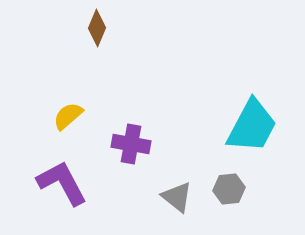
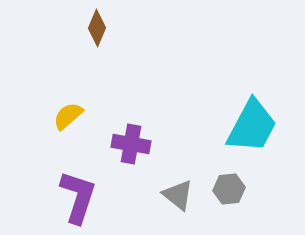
purple L-shape: moved 16 px right, 14 px down; rotated 46 degrees clockwise
gray triangle: moved 1 px right, 2 px up
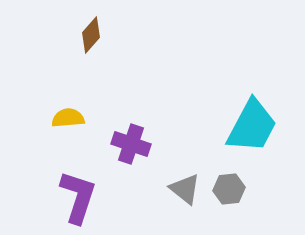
brown diamond: moved 6 px left, 7 px down; rotated 18 degrees clockwise
yellow semicircle: moved 2 px down; rotated 36 degrees clockwise
purple cross: rotated 9 degrees clockwise
gray triangle: moved 7 px right, 6 px up
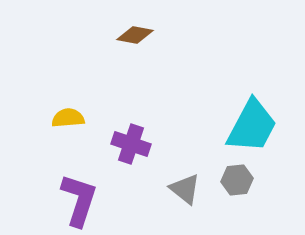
brown diamond: moved 44 px right; rotated 60 degrees clockwise
gray hexagon: moved 8 px right, 9 px up
purple L-shape: moved 1 px right, 3 px down
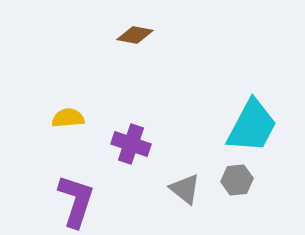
purple L-shape: moved 3 px left, 1 px down
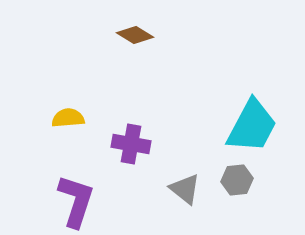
brown diamond: rotated 21 degrees clockwise
purple cross: rotated 9 degrees counterclockwise
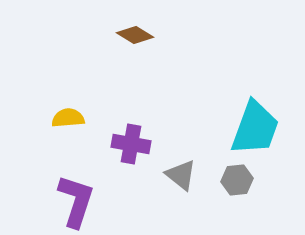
cyan trapezoid: moved 3 px right, 2 px down; rotated 8 degrees counterclockwise
gray triangle: moved 4 px left, 14 px up
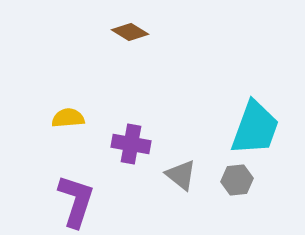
brown diamond: moved 5 px left, 3 px up
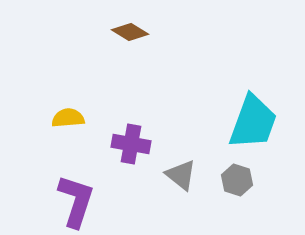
cyan trapezoid: moved 2 px left, 6 px up
gray hexagon: rotated 24 degrees clockwise
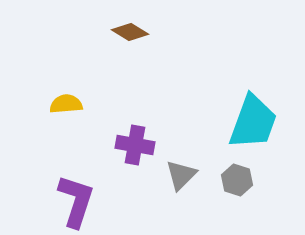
yellow semicircle: moved 2 px left, 14 px up
purple cross: moved 4 px right, 1 px down
gray triangle: rotated 36 degrees clockwise
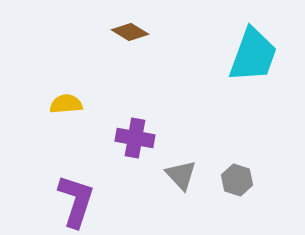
cyan trapezoid: moved 67 px up
purple cross: moved 7 px up
gray triangle: rotated 28 degrees counterclockwise
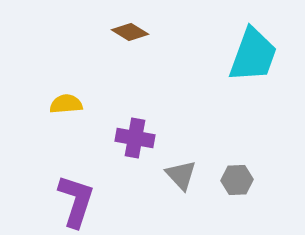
gray hexagon: rotated 20 degrees counterclockwise
